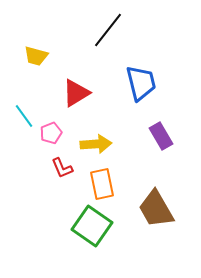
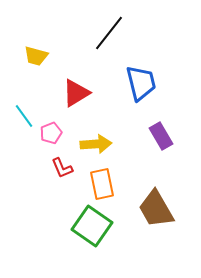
black line: moved 1 px right, 3 px down
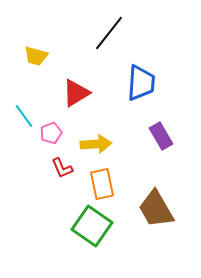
blue trapezoid: rotated 18 degrees clockwise
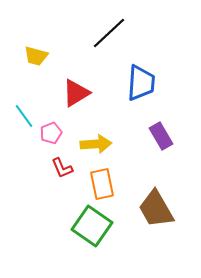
black line: rotated 9 degrees clockwise
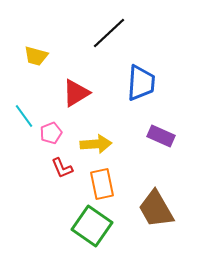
purple rectangle: rotated 36 degrees counterclockwise
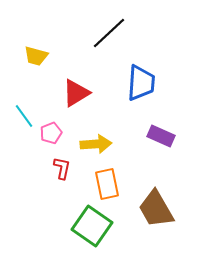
red L-shape: rotated 145 degrees counterclockwise
orange rectangle: moved 5 px right
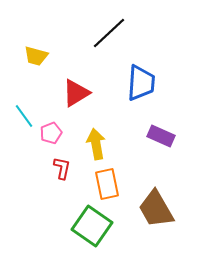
yellow arrow: rotated 96 degrees counterclockwise
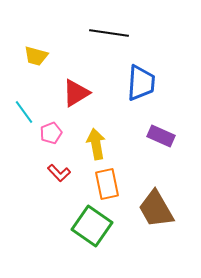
black line: rotated 51 degrees clockwise
cyan line: moved 4 px up
red L-shape: moved 3 px left, 5 px down; rotated 125 degrees clockwise
